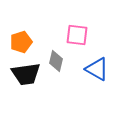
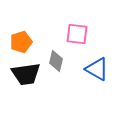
pink square: moved 1 px up
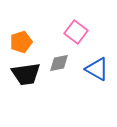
pink square: moved 1 px left, 2 px up; rotated 30 degrees clockwise
gray diamond: moved 3 px right, 2 px down; rotated 65 degrees clockwise
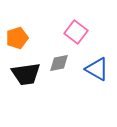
orange pentagon: moved 4 px left, 4 px up
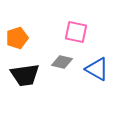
pink square: rotated 25 degrees counterclockwise
gray diamond: moved 3 px right, 1 px up; rotated 25 degrees clockwise
black trapezoid: moved 1 px left, 1 px down
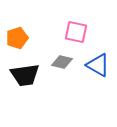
blue triangle: moved 1 px right, 4 px up
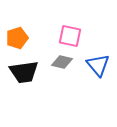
pink square: moved 6 px left, 4 px down
blue triangle: rotated 20 degrees clockwise
black trapezoid: moved 1 px left, 3 px up
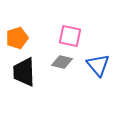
black trapezoid: rotated 96 degrees clockwise
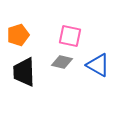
orange pentagon: moved 1 px right, 3 px up
blue triangle: rotated 20 degrees counterclockwise
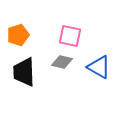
blue triangle: moved 1 px right, 2 px down
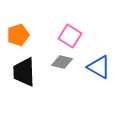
pink square: rotated 20 degrees clockwise
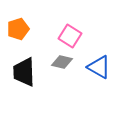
orange pentagon: moved 6 px up
